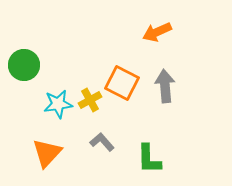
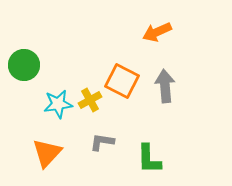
orange square: moved 2 px up
gray L-shape: rotated 40 degrees counterclockwise
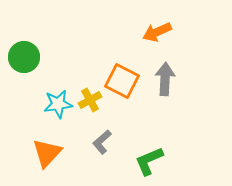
green circle: moved 8 px up
gray arrow: moved 7 px up; rotated 8 degrees clockwise
gray L-shape: rotated 50 degrees counterclockwise
green L-shape: moved 2 px down; rotated 68 degrees clockwise
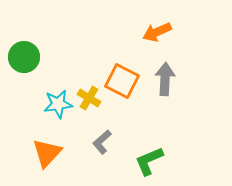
yellow cross: moved 1 px left, 2 px up; rotated 30 degrees counterclockwise
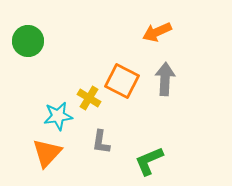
green circle: moved 4 px right, 16 px up
cyan star: moved 12 px down
gray L-shape: moved 1 px left; rotated 40 degrees counterclockwise
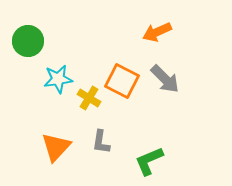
gray arrow: rotated 132 degrees clockwise
cyan star: moved 37 px up
orange triangle: moved 9 px right, 6 px up
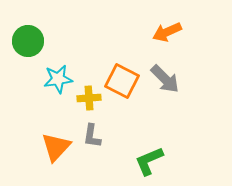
orange arrow: moved 10 px right
yellow cross: rotated 35 degrees counterclockwise
gray L-shape: moved 9 px left, 6 px up
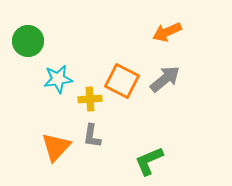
gray arrow: rotated 84 degrees counterclockwise
yellow cross: moved 1 px right, 1 px down
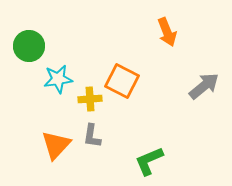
orange arrow: rotated 88 degrees counterclockwise
green circle: moved 1 px right, 5 px down
gray arrow: moved 39 px right, 7 px down
orange triangle: moved 2 px up
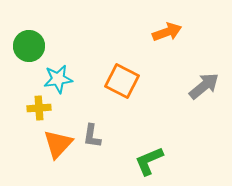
orange arrow: rotated 88 degrees counterclockwise
yellow cross: moved 51 px left, 9 px down
orange triangle: moved 2 px right, 1 px up
